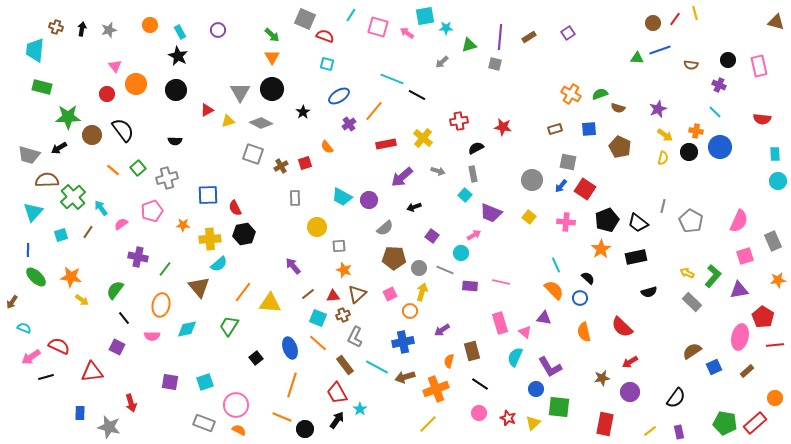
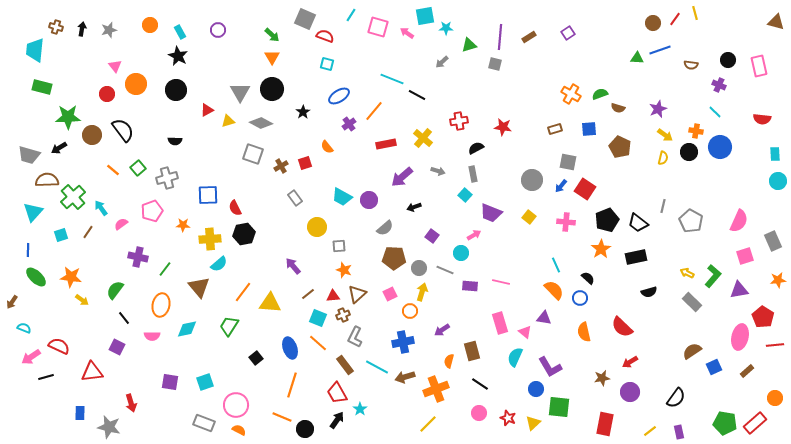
gray rectangle at (295, 198): rotated 35 degrees counterclockwise
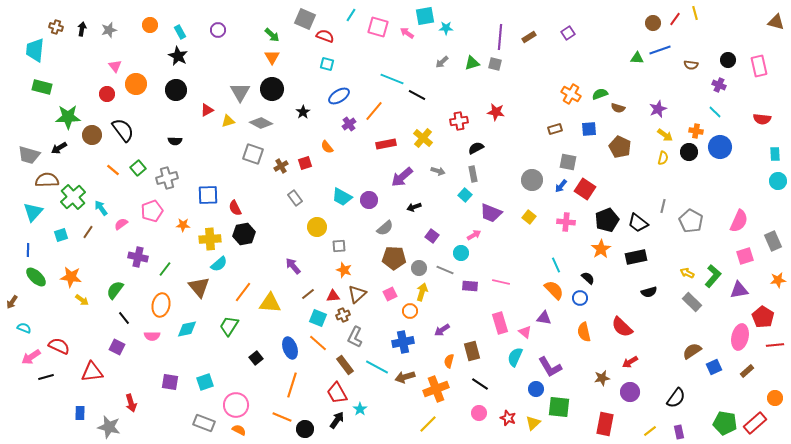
green triangle at (469, 45): moved 3 px right, 18 px down
red star at (503, 127): moved 7 px left, 15 px up
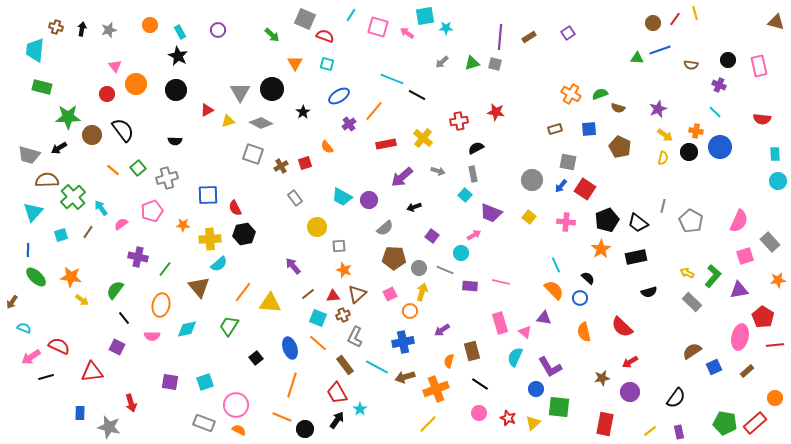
orange triangle at (272, 57): moved 23 px right, 6 px down
gray rectangle at (773, 241): moved 3 px left, 1 px down; rotated 18 degrees counterclockwise
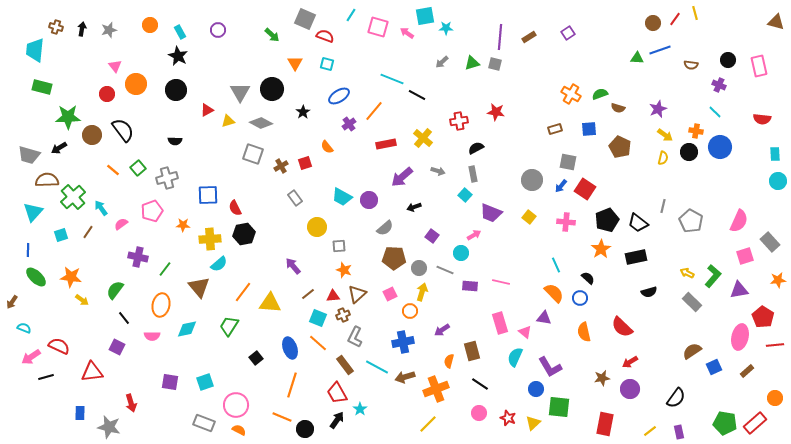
orange semicircle at (554, 290): moved 3 px down
purple circle at (630, 392): moved 3 px up
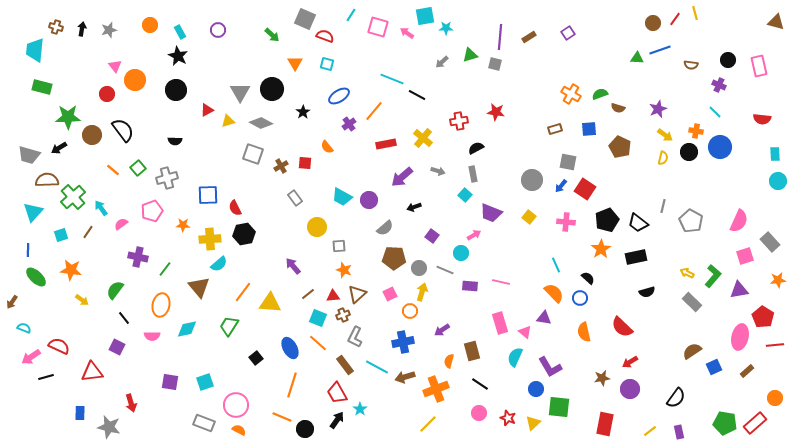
green triangle at (472, 63): moved 2 px left, 8 px up
orange circle at (136, 84): moved 1 px left, 4 px up
red square at (305, 163): rotated 24 degrees clockwise
orange star at (71, 277): moved 7 px up
black semicircle at (649, 292): moved 2 px left
blue ellipse at (290, 348): rotated 10 degrees counterclockwise
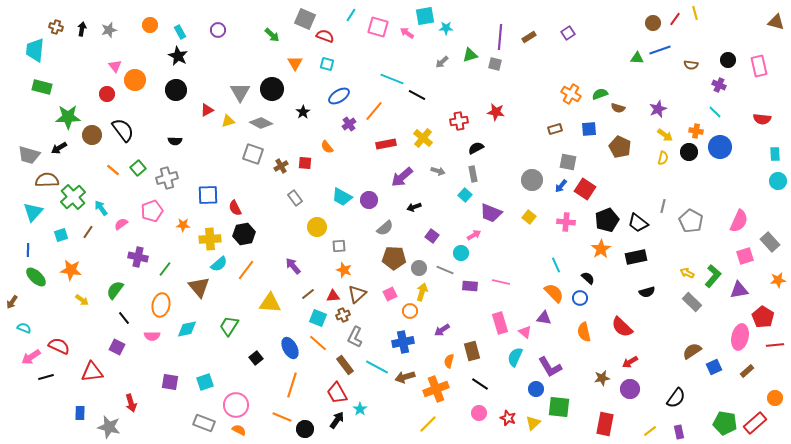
orange line at (243, 292): moved 3 px right, 22 px up
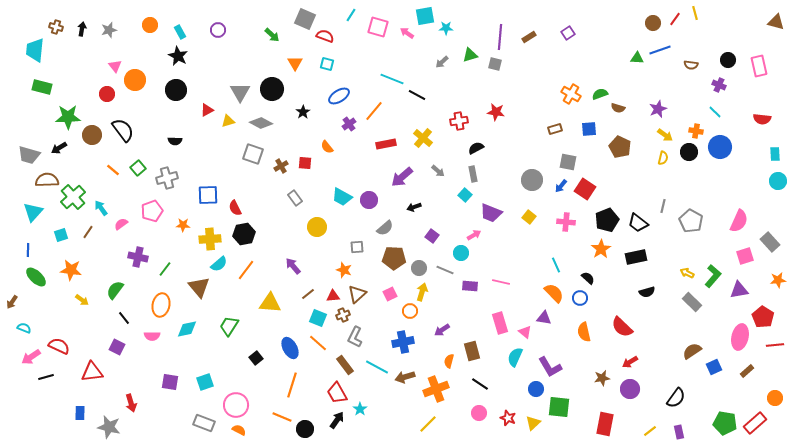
gray arrow at (438, 171): rotated 24 degrees clockwise
gray square at (339, 246): moved 18 px right, 1 px down
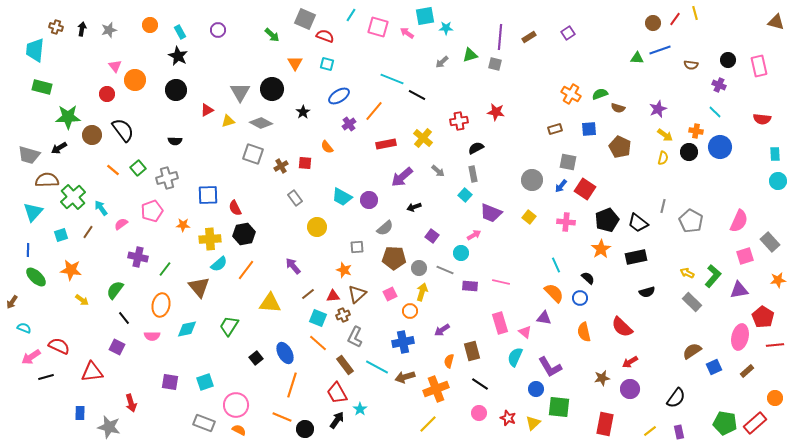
blue ellipse at (290, 348): moved 5 px left, 5 px down
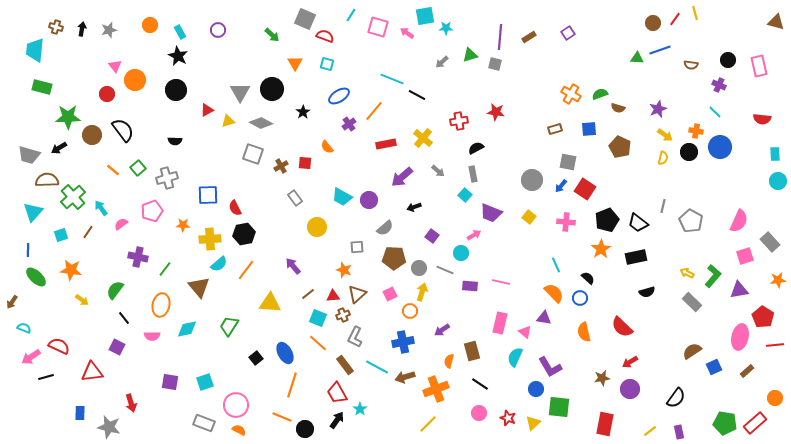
pink rectangle at (500, 323): rotated 30 degrees clockwise
